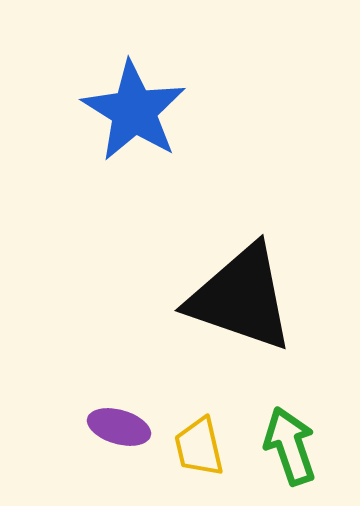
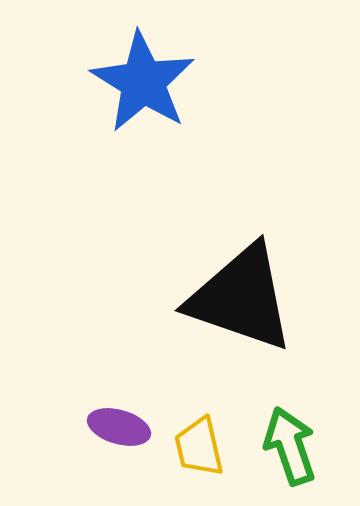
blue star: moved 9 px right, 29 px up
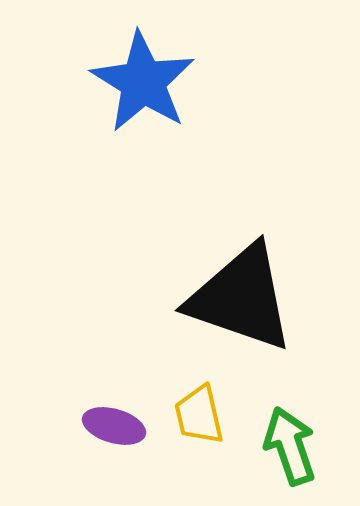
purple ellipse: moved 5 px left, 1 px up
yellow trapezoid: moved 32 px up
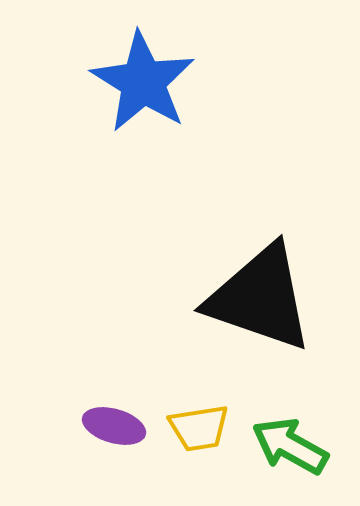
black triangle: moved 19 px right
yellow trapezoid: moved 13 px down; rotated 86 degrees counterclockwise
green arrow: rotated 42 degrees counterclockwise
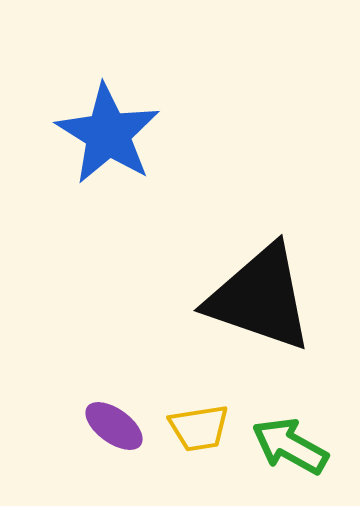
blue star: moved 35 px left, 52 px down
purple ellipse: rotated 20 degrees clockwise
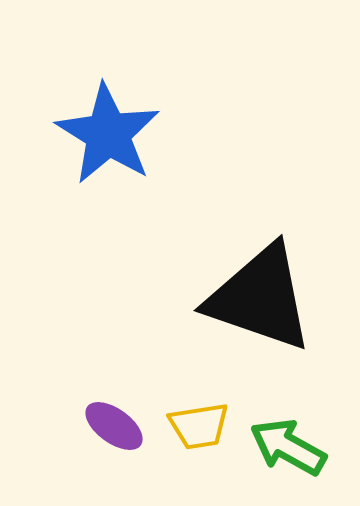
yellow trapezoid: moved 2 px up
green arrow: moved 2 px left, 1 px down
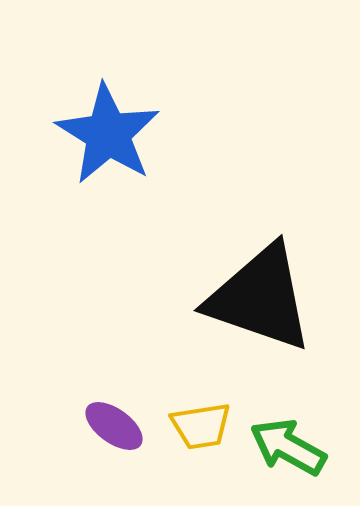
yellow trapezoid: moved 2 px right
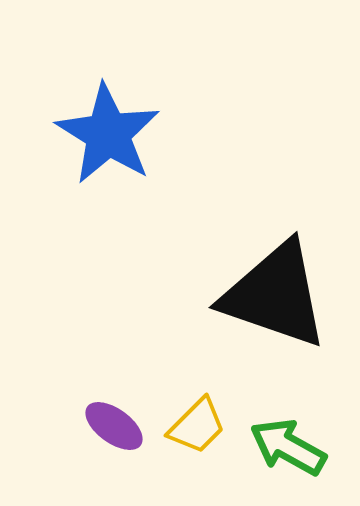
black triangle: moved 15 px right, 3 px up
yellow trapezoid: moved 4 px left; rotated 36 degrees counterclockwise
